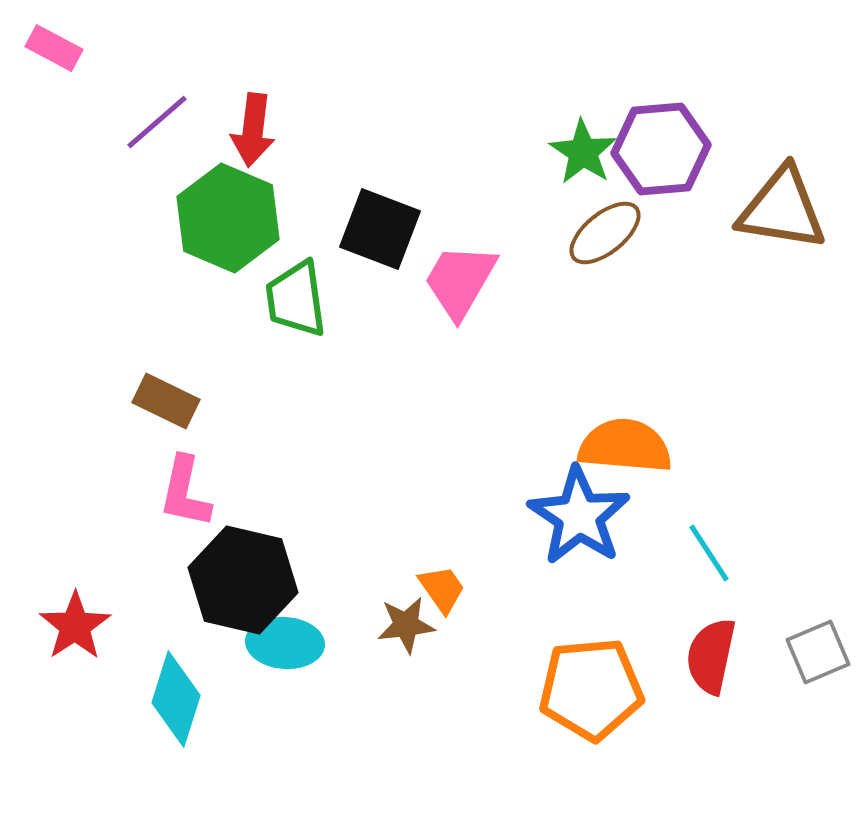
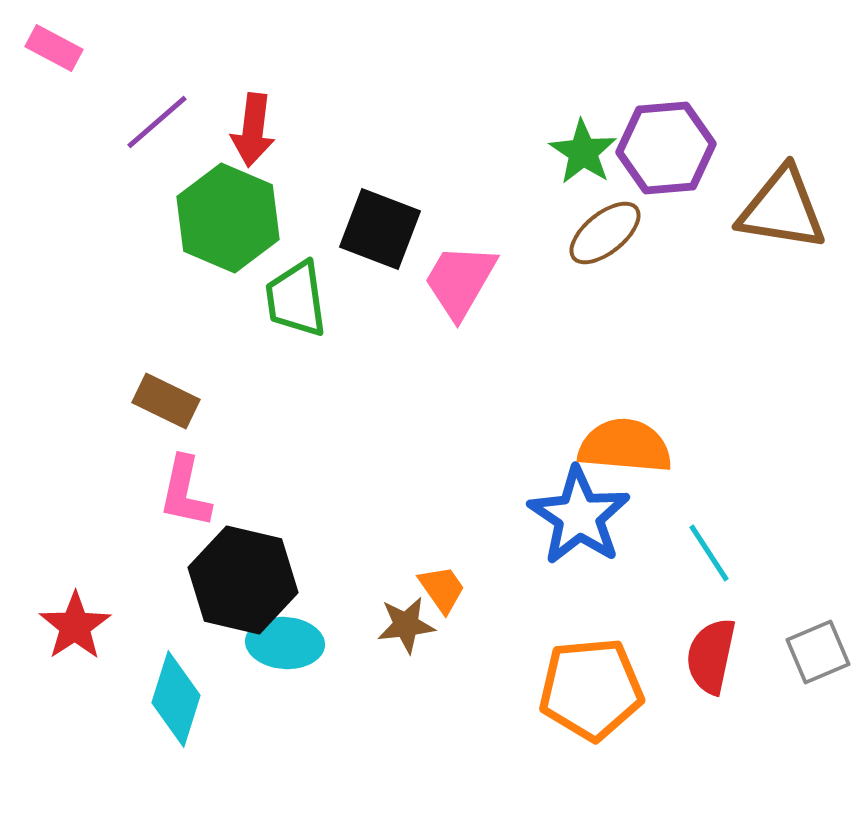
purple hexagon: moved 5 px right, 1 px up
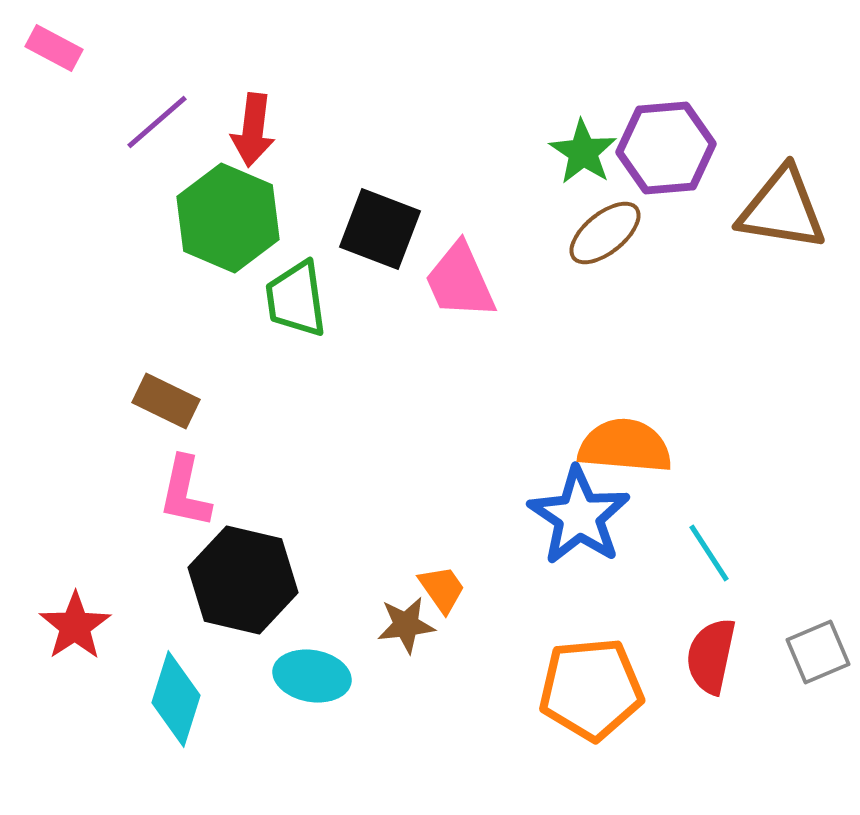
pink trapezoid: rotated 54 degrees counterclockwise
cyan ellipse: moved 27 px right, 33 px down; rotated 6 degrees clockwise
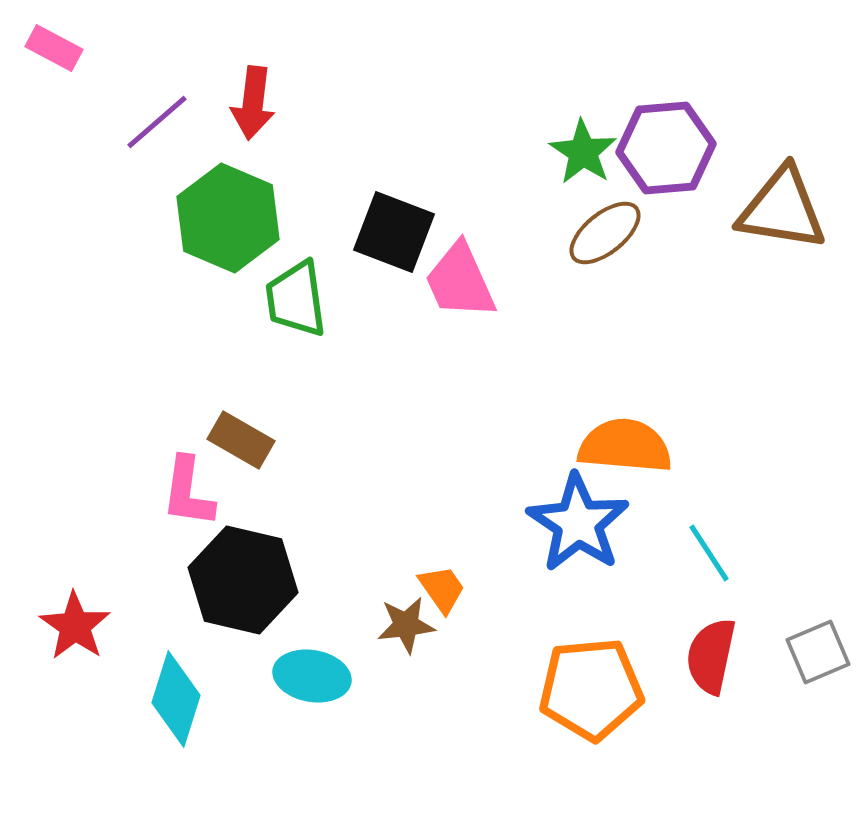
red arrow: moved 27 px up
black square: moved 14 px right, 3 px down
brown rectangle: moved 75 px right, 39 px down; rotated 4 degrees clockwise
pink L-shape: moved 3 px right; rotated 4 degrees counterclockwise
blue star: moved 1 px left, 7 px down
red star: rotated 4 degrees counterclockwise
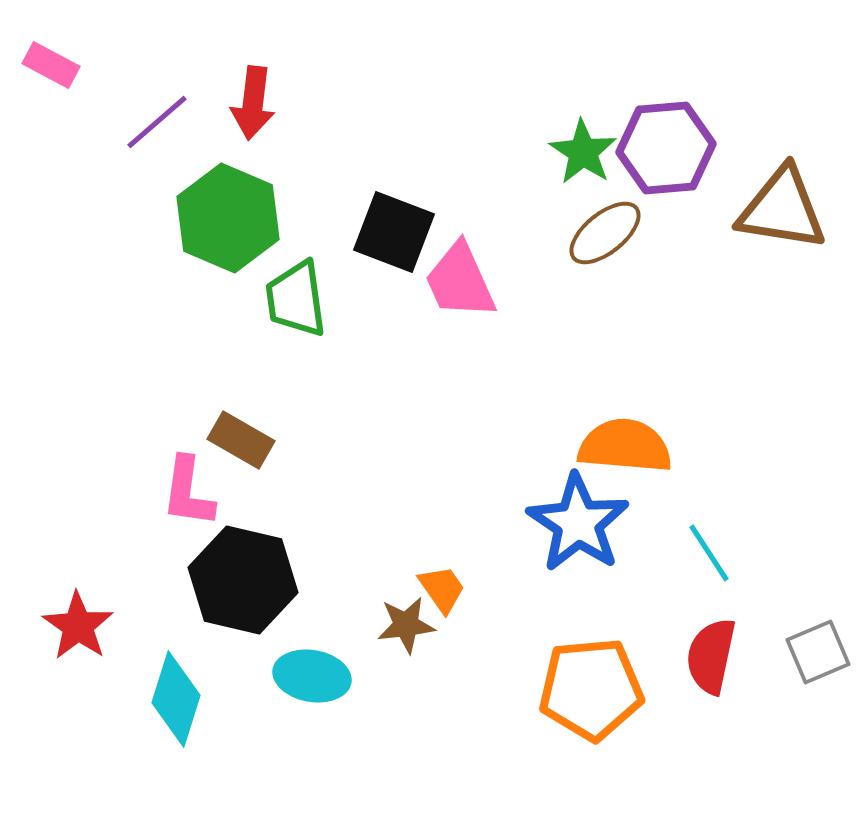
pink rectangle: moved 3 px left, 17 px down
red star: moved 3 px right
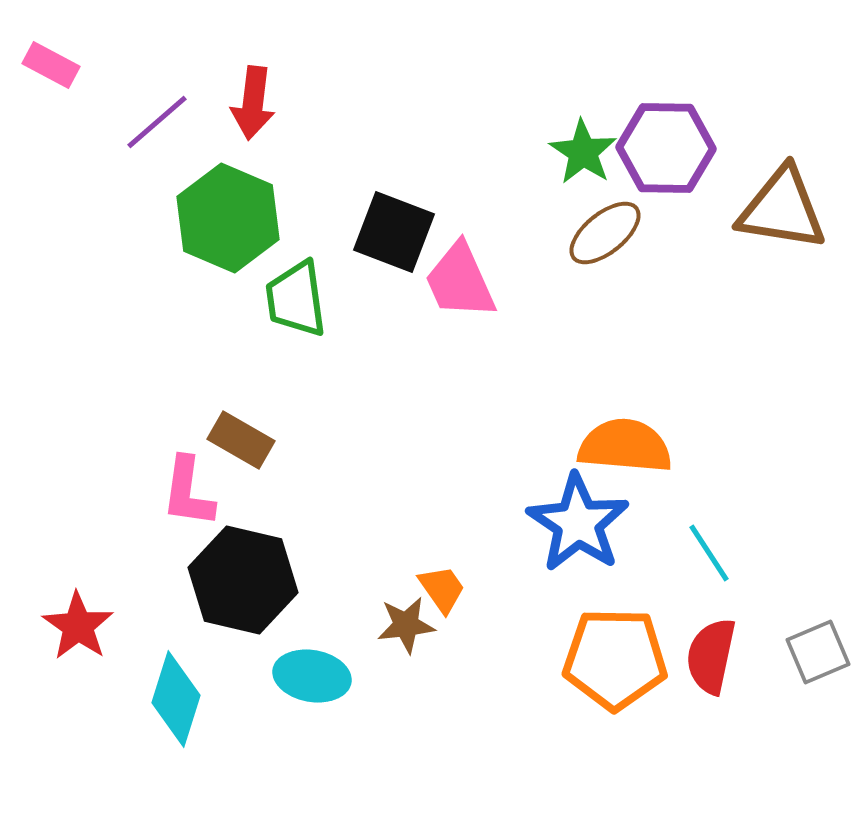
purple hexagon: rotated 6 degrees clockwise
orange pentagon: moved 24 px right, 30 px up; rotated 6 degrees clockwise
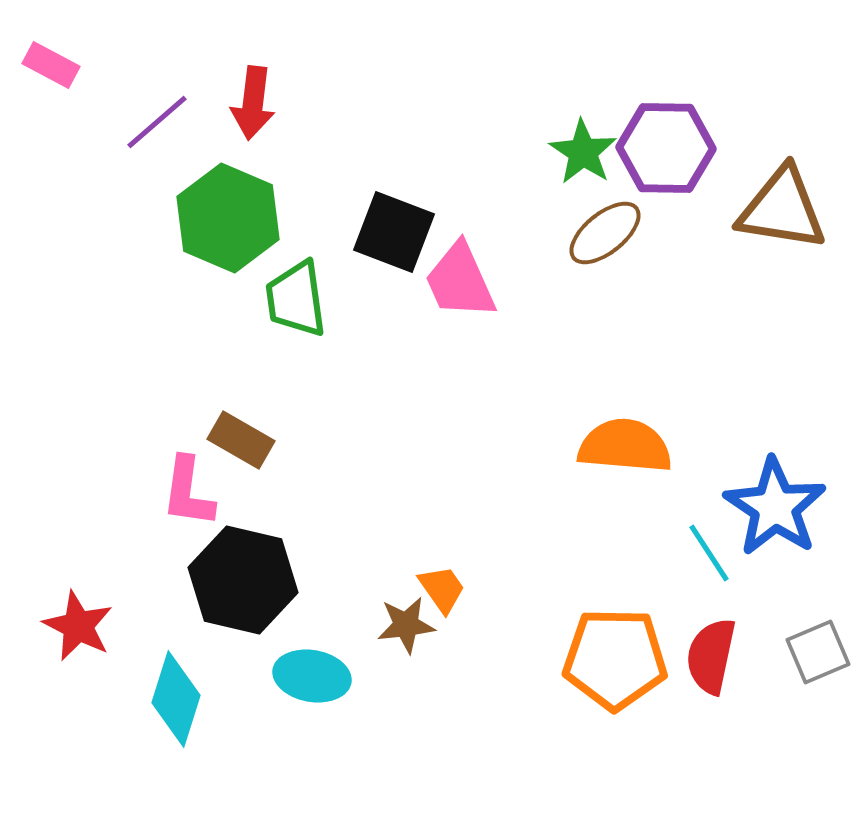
blue star: moved 197 px right, 16 px up
red star: rotated 8 degrees counterclockwise
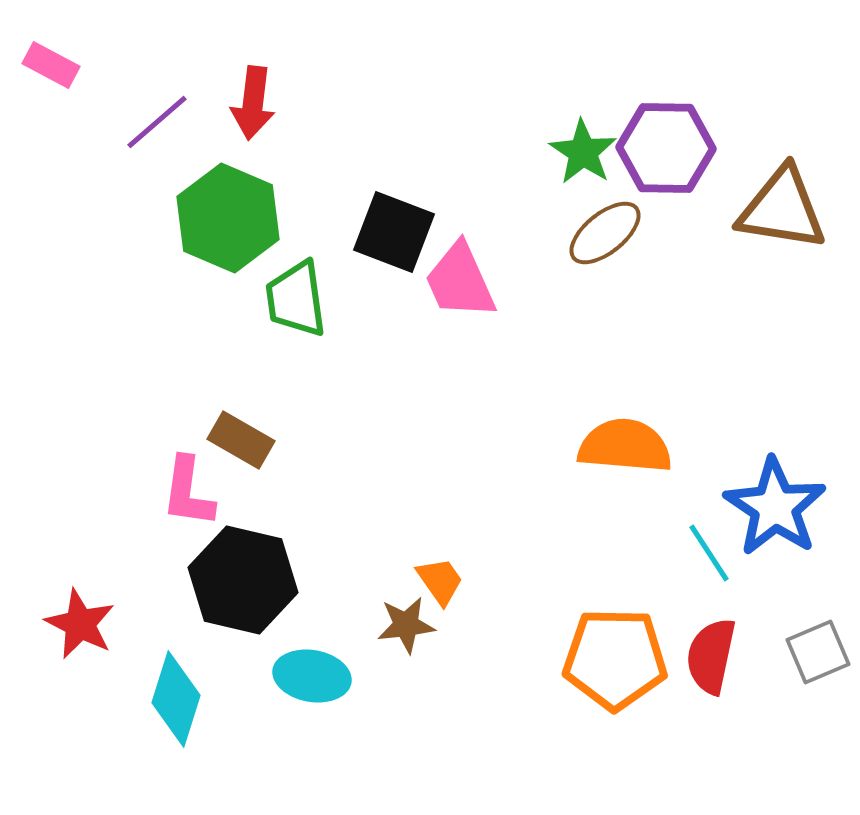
orange trapezoid: moved 2 px left, 8 px up
red star: moved 2 px right, 2 px up
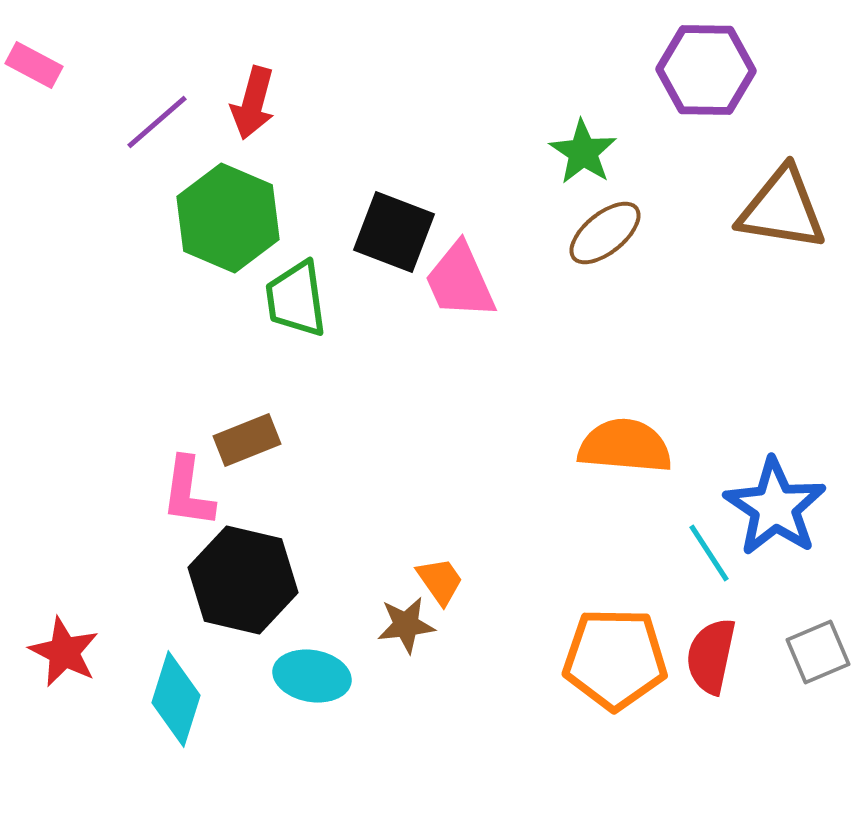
pink rectangle: moved 17 px left
red arrow: rotated 8 degrees clockwise
purple hexagon: moved 40 px right, 78 px up
brown rectangle: moved 6 px right; rotated 52 degrees counterclockwise
red star: moved 16 px left, 28 px down
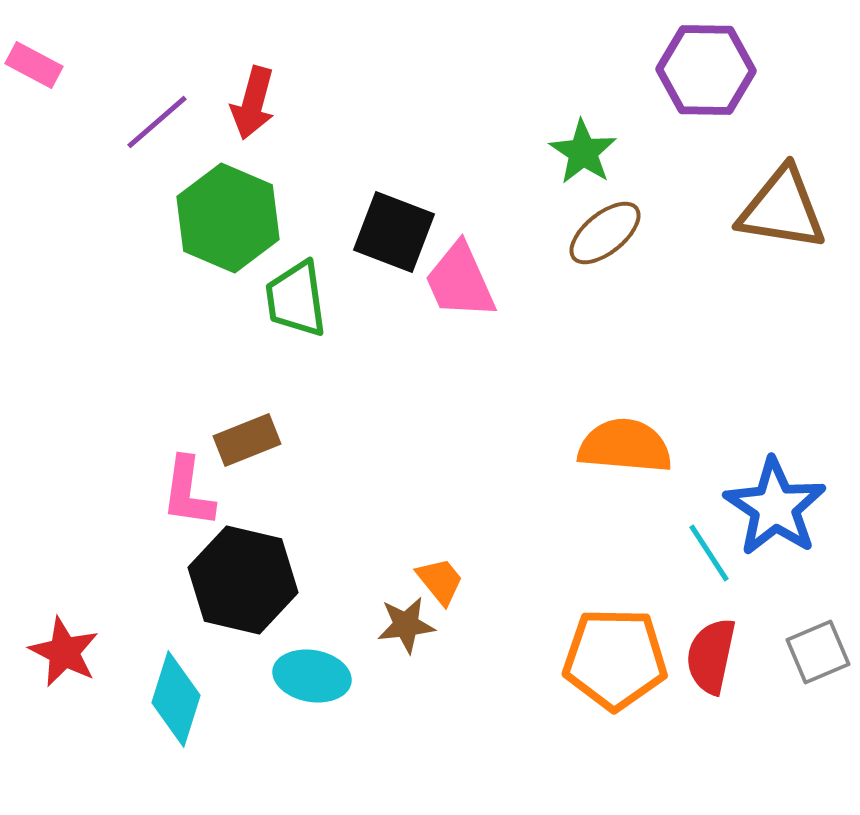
orange trapezoid: rotated 4 degrees counterclockwise
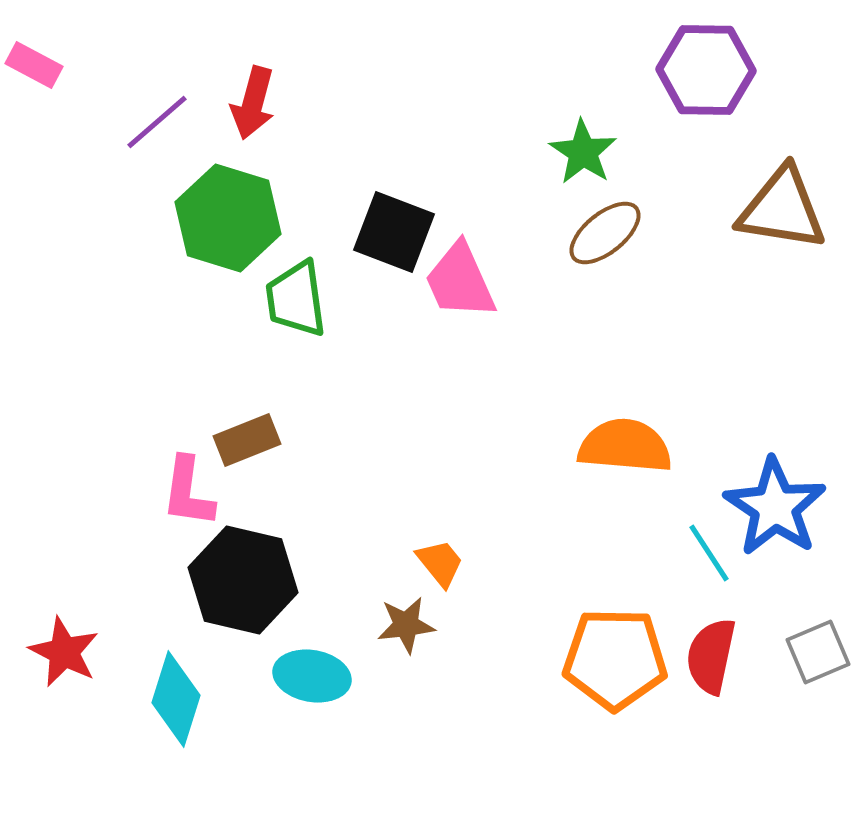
green hexagon: rotated 6 degrees counterclockwise
orange trapezoid: moved 18 px up
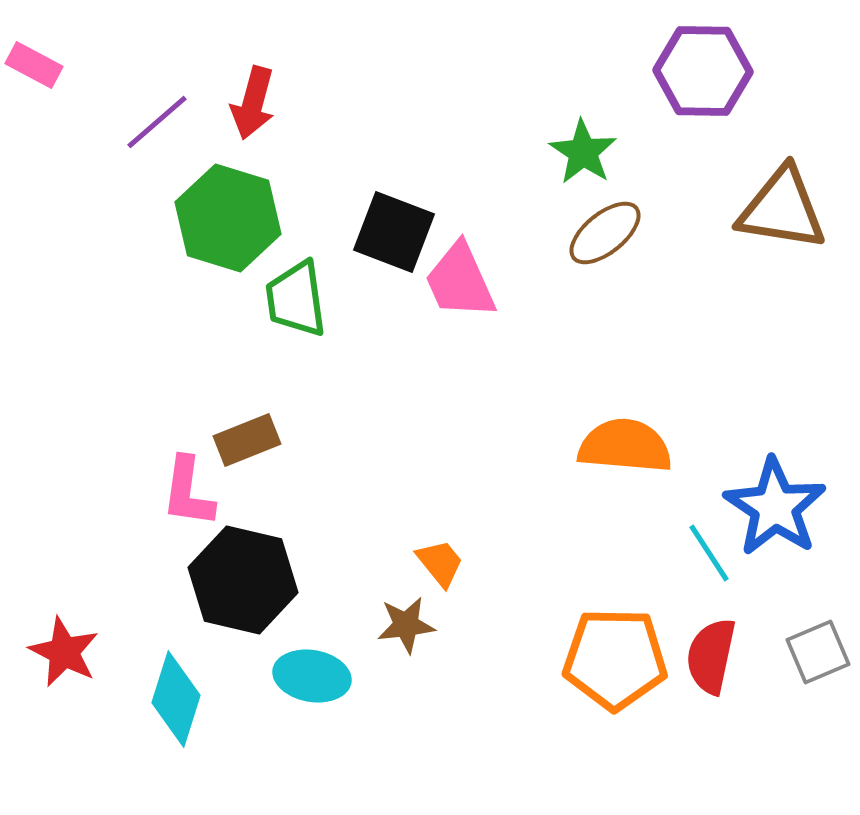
purple hexagon: moved 3 px left, 1 px down
